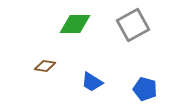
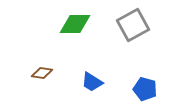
brown diamond: moved 3 px left, 7 px down
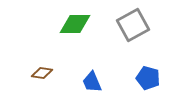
blue trapezoid: rotated 35 degrees clockwise
blue pentagon: moved 3 px right, 11 px up
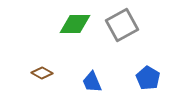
gray square: moved 11 px left
brown diamond: rotated 20 degrees clockwise
blue pentagon: rotated 15 degrees clockwise
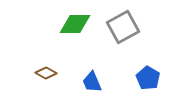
gray square: moved 1 px right, 2 px down
brown diamond: moved 4 px right
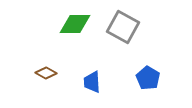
gray square: rotated 32 degrees counterclockwise
blue trapezoid: rotated 20 degrees clockwise
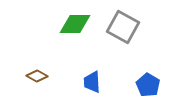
brown diamond: moved 9 px left, 3 px down
blue pentagon: moved 7 px down
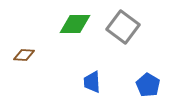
gray square: rotated 8 degrees clockwise
brown diamond: moved 13 px left, 21 px up; rotated 25 degrees counterclockwise
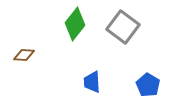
green diamond: rotated 52 degrees counterclockwise
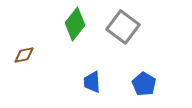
brown diamond: rotated 15 degrees counterclockwise
blue pentagon: moved 4 px left, 1 px up
